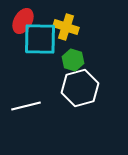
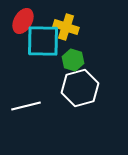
cyan square: moved 3 px right, 2 px down
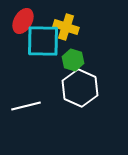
white hexagon: rotated 21 degrees counterclockwise
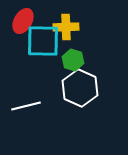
yellow cross: rotated 20 degrees counterclockwise
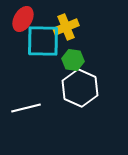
red ellipse: moved 2 px up
yellow cross: rotated 20 degrees counterclockwise
green hexagon: rotated 10 degrees counterclockwise
white line: moved 2 px down
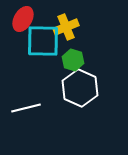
green hexagon: rotated 10 degrees clockwise
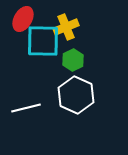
green hexagon: rotated 15 degrees clockwise
white hexagon: moved 4 px left, 7 px down
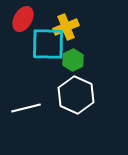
cyan square: moved 5 px right, 3 px down
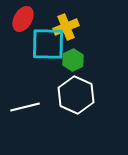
white line: moved 1 px left, 1 px up
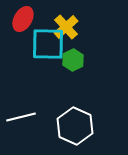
yellow cross: rotated 20 degrees counterclockwise
white hexagon: moved 1 px left, 31 px down
white line: moved 4 px left, 10 px down
